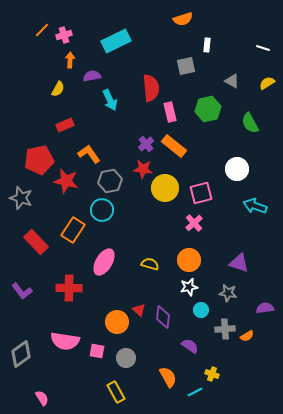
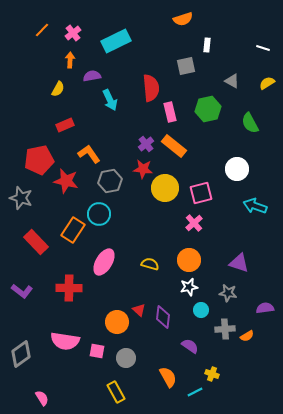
pink cross at (64, 35): moved 9 px right, 2 px up; rotated 21 degrees counterclockwise
cyan circle at (102, 210): moved 3 px left, 4 px down
purple L-shape at (22, 291): rotated 15 degrees counterclockwise
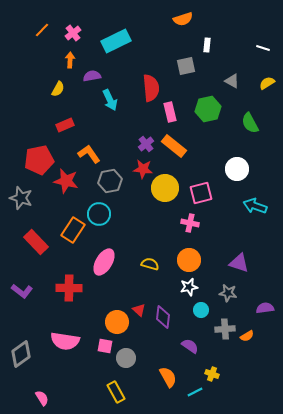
pink cross at (194, 223): moved 4 px left; rotated 36 degrees counterclockwise
pink square at (97, 351): moved 8 px right, 5 px up
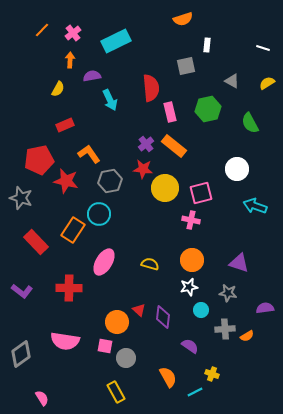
pink cross at (190, 223): moved 1 px right, 3 px up
orange circle at (189, 260): moved 3 px right
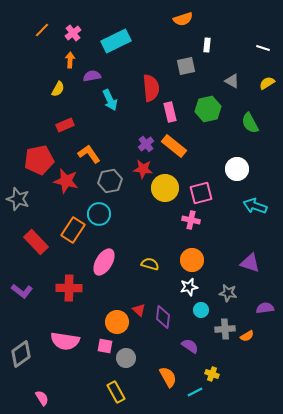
gray star at (21, 198): moved 3 px left, 1 px down
purple triangle at (239, 263): moved 11 px right
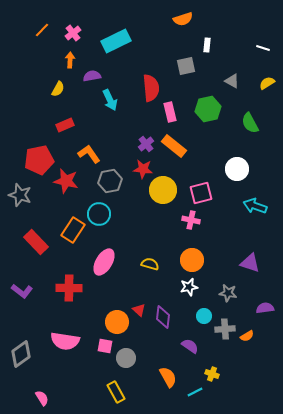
yellow circle at (165, 188): moved 2 px left, 2 px down
gray star at (18, 199): moved 2 px right, 4 px up
cyan circle at (201, 310): moved 3 px right, 6 px down
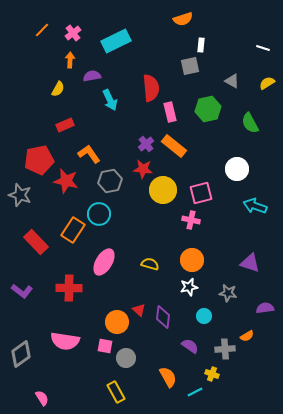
white rectangle at (207, 45): moved 6 px left
gray square at (186, 66): moved 4 px right
gray cross at (225, 329): moved 20 px down
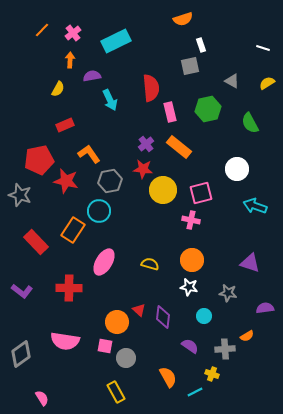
white rectangle at (201, 45): rotated 24 degrees counterclockwise
orange rectangle at (174, 146): moved 5 px right, 1 px down
cyan circle at (99, 214): moved 3 px up
white star at (189, 287): rotated 24 degrees clockwise
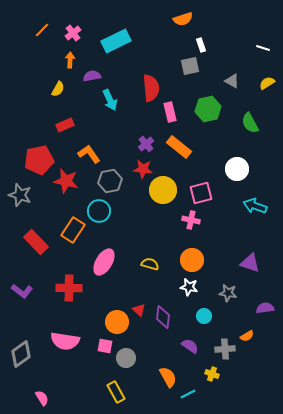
cyan line at (195, 392): moved 7 px left, 2 px down
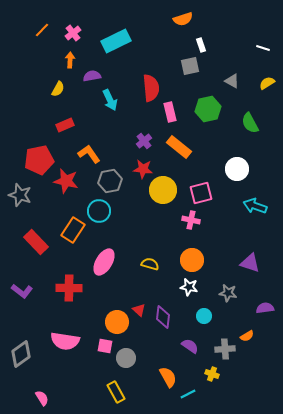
purple cross at (146, 144): moved 2 px left, 3 px up
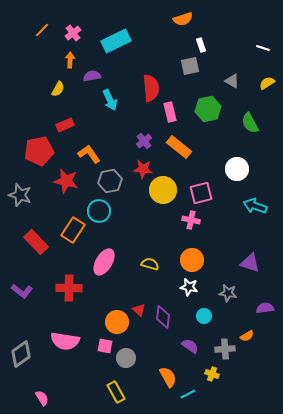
red pentagon at (39, 160): moved 9 px up
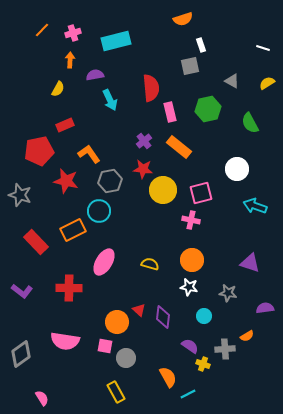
pink cross at (73, 33): rotated 21 degrees clockwise
cyan rectangle at (116, 41): rotated 12 degrees clockwise
purple semicircle at (92, 76): moved 3 px right, 1 px up
orange rectangle at (73, 230): rotated 30 degrees clockwise
yellow cross at (212, 374): moved 9 px left, 10 px up
